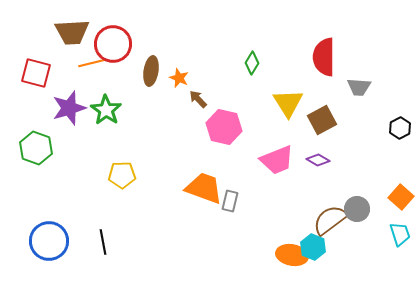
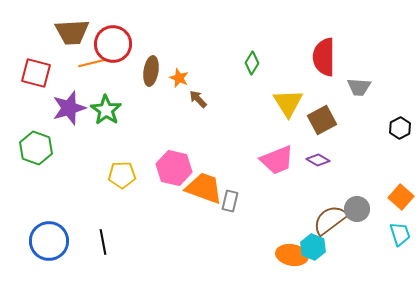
pink hexagon: moved 50 px left, 41 px down
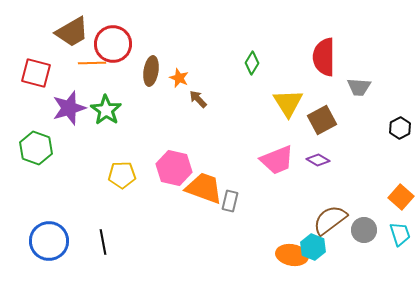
brown trapezoid: rotated 27 degrees counterclockwise
orange line: rotated 12 degrees clockwise
gray circle: moved 7 px right, 21 px down
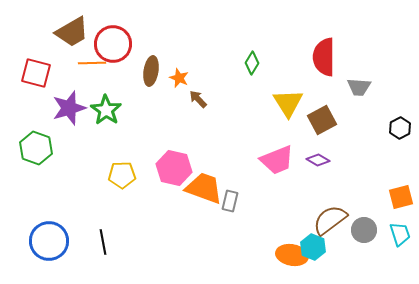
orange square: rotated 35 degrees clockwise
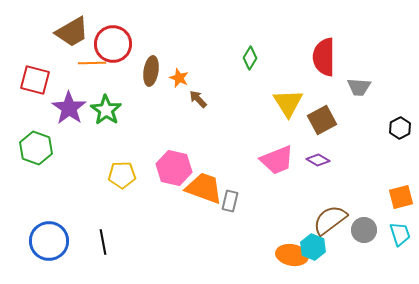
green diamond: moved 2 px left, 5 px up
red square: moved 1 px left, 7 px down
purple star: rotated 20 degrees counterclockwise
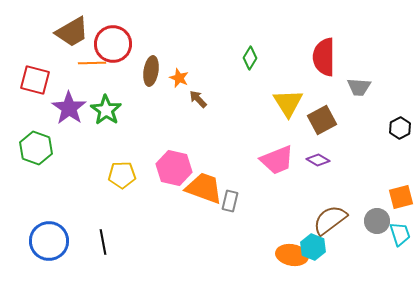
gray circle: moved 13 px right, 9 px up
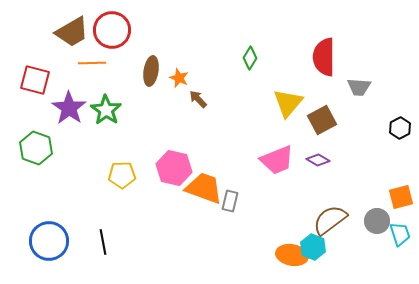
red circle: moved 1 px left, 14 px up
yellow triangle: rotated 12 degrees clockwise
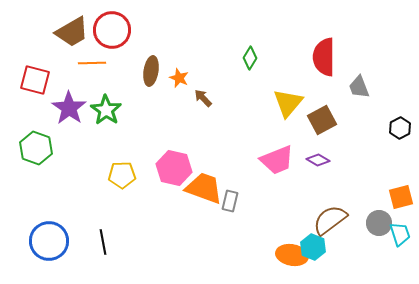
gray trapezoid: rotated 65 degrees clockwise
brown arrow: moved 5 px right, 1 px up
gray circle: moved 2 px right, 2 px down
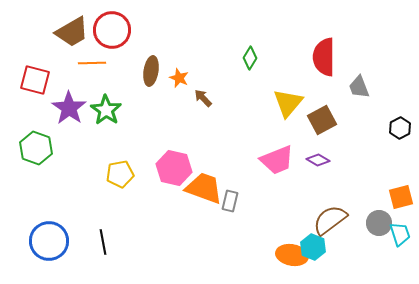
yellow pentagon: moved 2 px left, 1 px up; rotated 8 degrees counterclockwise
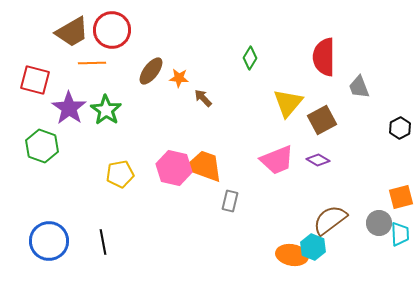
brown ellipse: rotated 28 degrees clockwise
orange star: rotated 18 degrees counterclockwise
green hexagon: moved 6 px right, 2 px up
orange trapezoid: moved 22 px up
cyan trapezoid: rotated 15 degrees clockwise
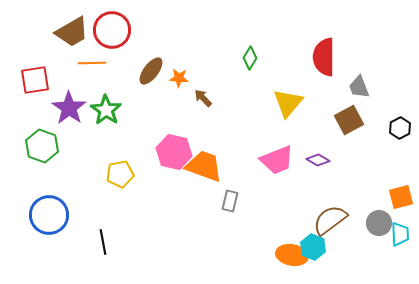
red square: rotated 24 degrees counterclockwise
brown square: moved 27 px right
pink hexagon: moved 16 px up
blue circle: moved 26 px up
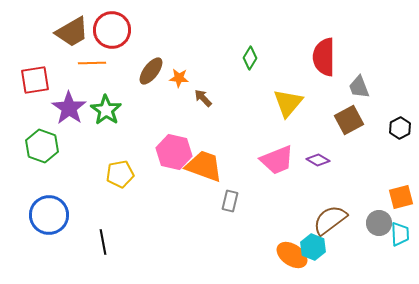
orange ellipse: rotated 24 degrees clockwise
